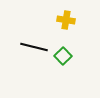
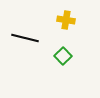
black line: moved 9 px left, 9 px up
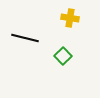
yellow cross: moved 4 px right, 2 px up
